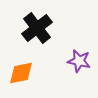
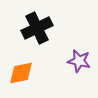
black cross: rotated 12 degrees clockwise
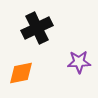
purple star: moved 1 px down; rotated 15 degrees counterclockwise
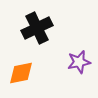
purple star: rotated 10 degrees counterclockwise
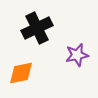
purple star: moved 2 px left, 7 px up
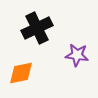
purple star: rotated 20 degrees clockwise
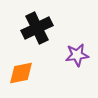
purple star: rotated 15 degrees counterclockwise
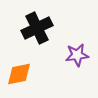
orange diamond: moved 2 px left, 1 px down
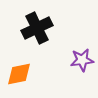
purple star: moved 5 px right, 5 px down
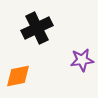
orange diamond: moved 1 px left, 2 px down
